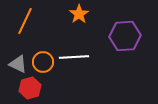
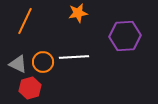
orange star: moved 1 px left, 1 px up; rotated 24 degrees clockwise
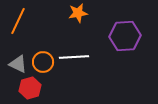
orange line: moved 7 px left
